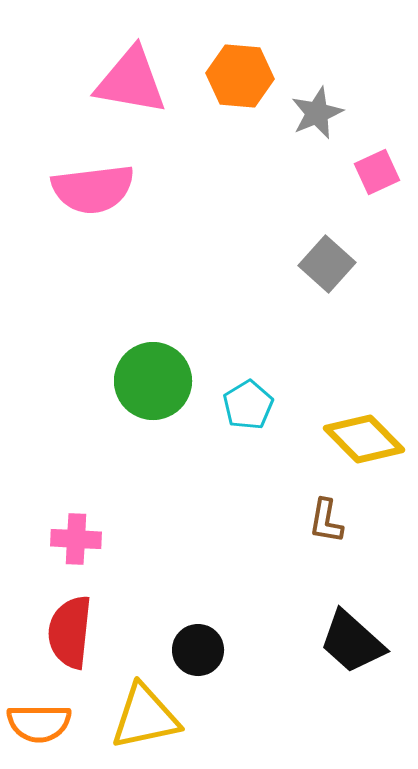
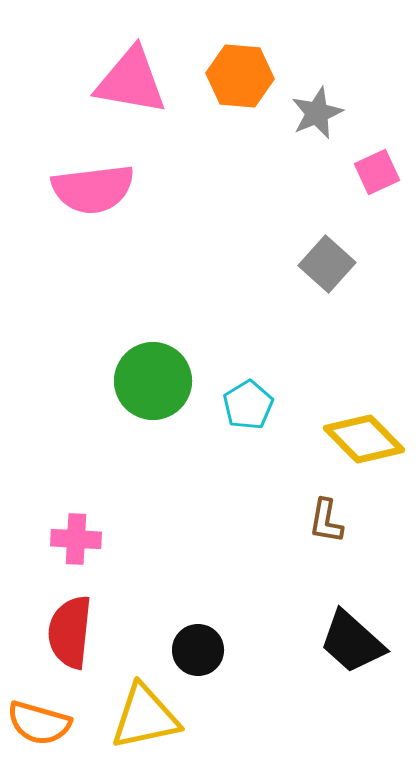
orange semicircle: rotated 16 degrees clockwise
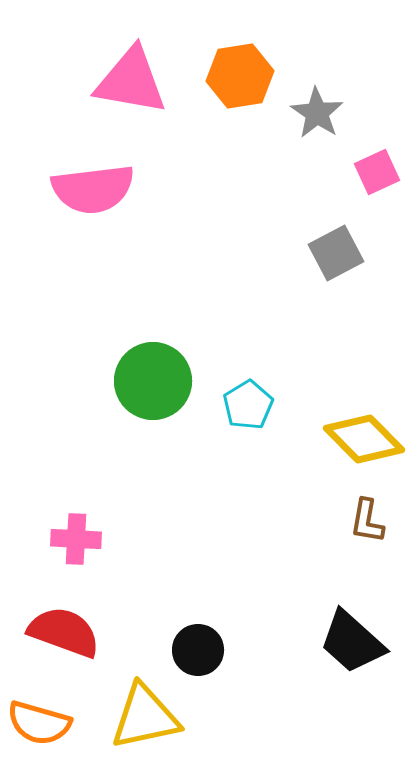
orange hexagon: rotated 14 degrees counterclockwise
gray star: rotated 16 degrees counterclockwise
gray square: moved 9 px right, 11 px up; rotated 20 degrees clockwise
brown L-shape: moved 41 px right
red semicircle: moved 6 px left; rotated 104 degrees clockwise
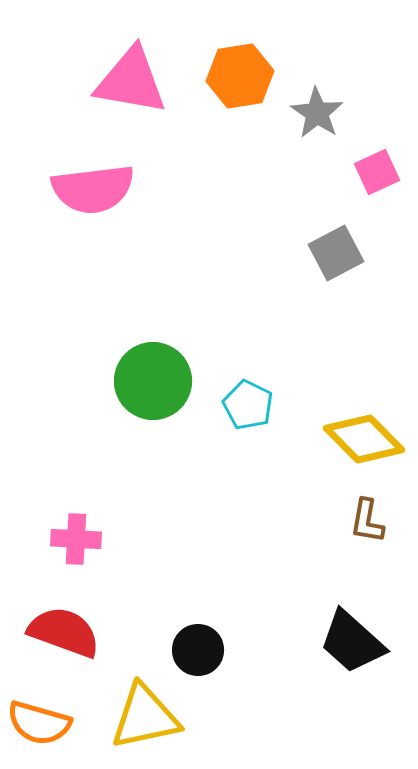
cyan pentagon: rotated 15 degrees counterclockwise
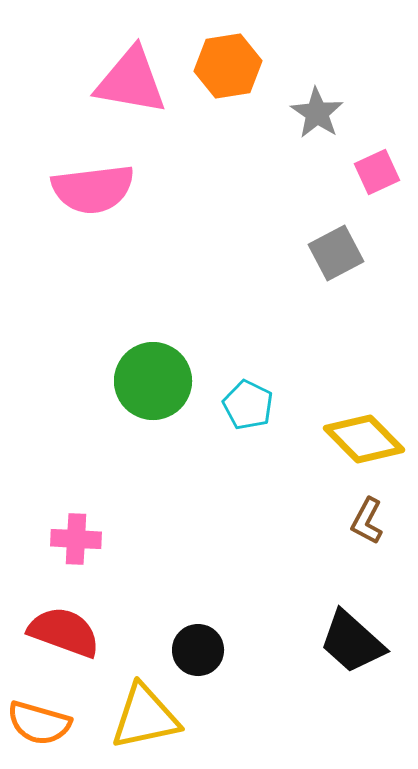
orange hexagon: moved 12 px left, 10 px up
brown L-shape: rotated 18 degrees clockwise
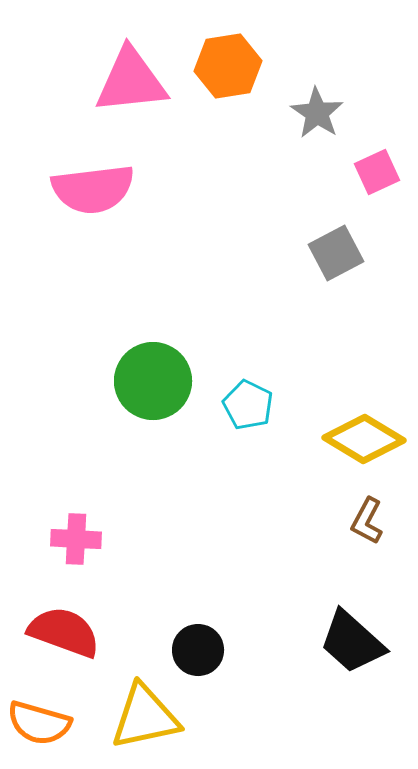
pink triangle: rotated 16 degrees counterclockwise
yellow diamond: rotated 14 degrees counterclockwise
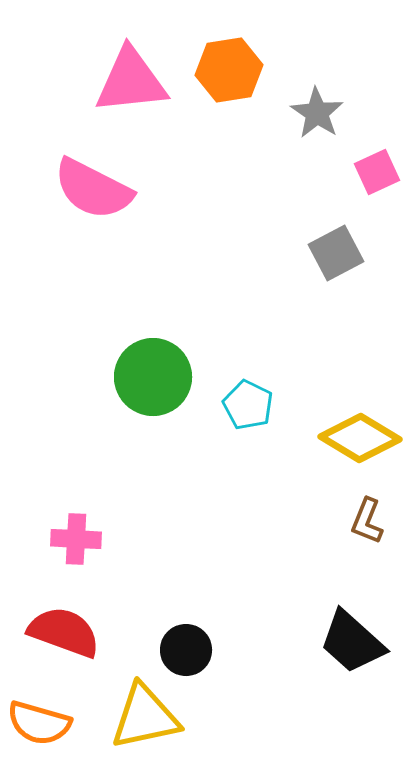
orange hexagon: moved 1 px right, 4 px down
pink semicircle: rotated 34 degrees clockwise
green circle: moved 4 px up
yellow diamond: moved 4 px left, 1 px up
brown L-shape: rotated 6 degrees counterclockwise
black circle: moved 12 px left
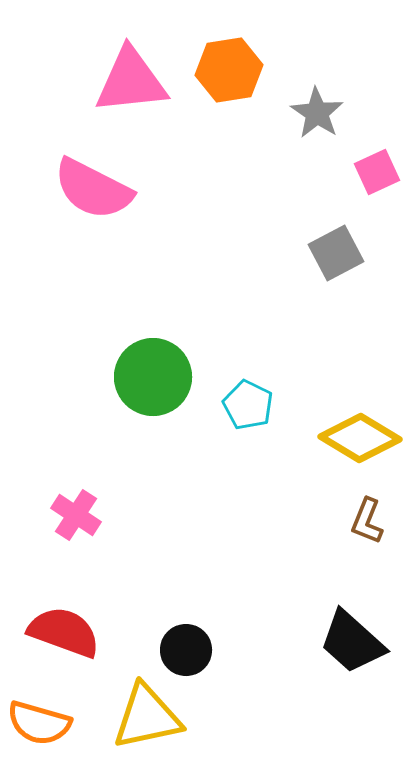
pink cross: moved 24 px up; rotated 30 degrees clockwise
yellow triangle: moved 2 px right
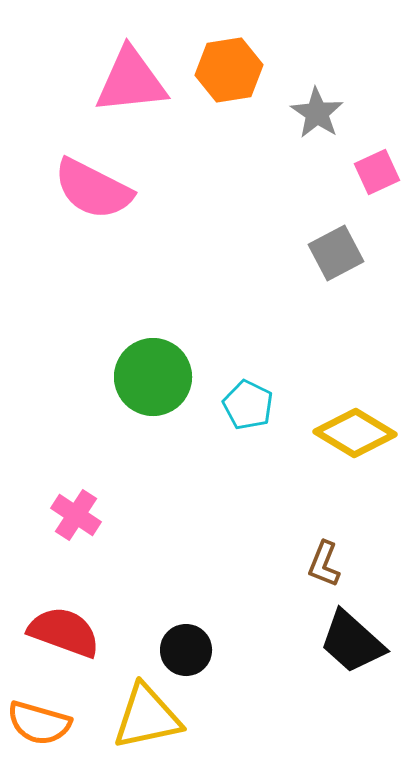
yellow diamond: moved 5 px left, 5 px up
brown L-shape: moved 43 px left, 43 px down
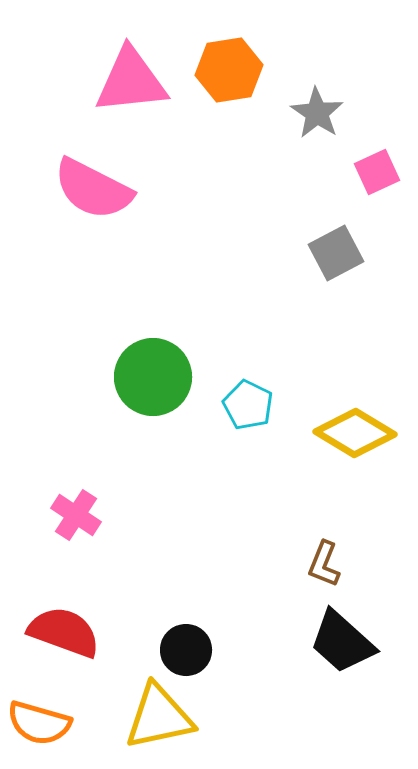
black trapezoid: moved 10 px left
yellow triangle: moved 12 px right
